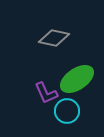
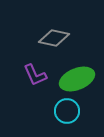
green ellipse: rotated 12 degrees clockwise
purple L-shape: moved 11 px left, 18 px up
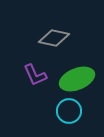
cyan circle: moved 2 px right
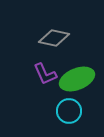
purple L-shape: moved 10 px right, 1 px up
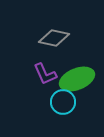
cyan circle: moved 6 px left, 9 px up
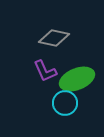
purple L-shape: moved 3 px up
cyan circle: moved 2 px right, 1 px down
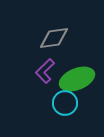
gray diamond: rotated 20 degrees counterclockwise
purple L-shape: rotated 70 degrees clockwise
